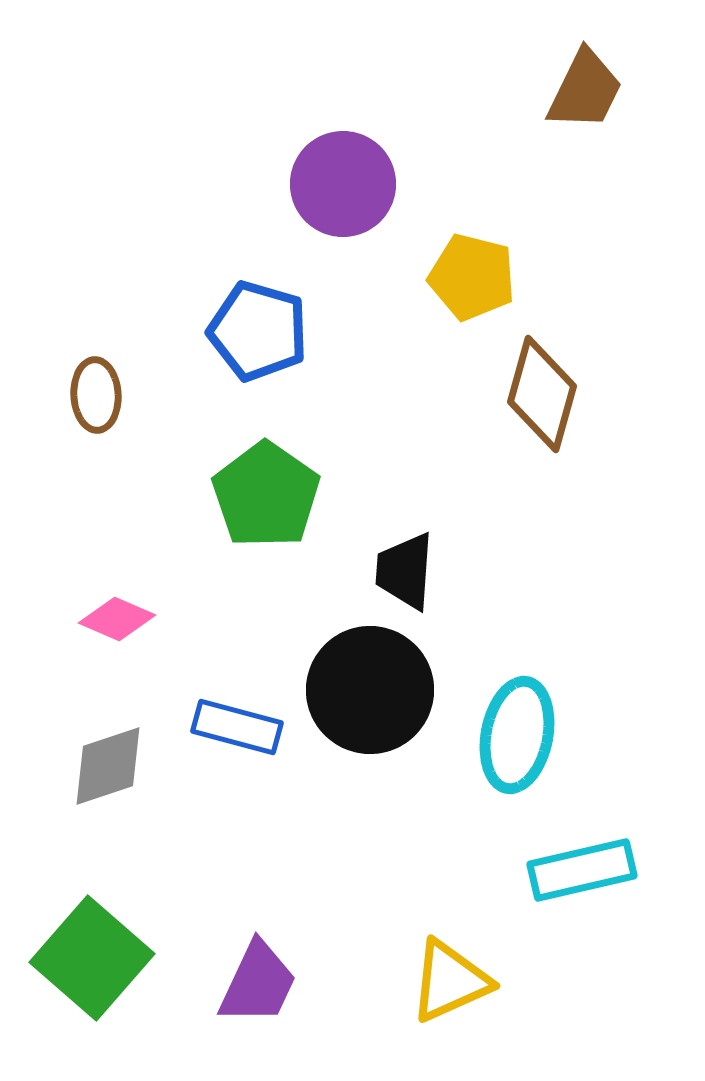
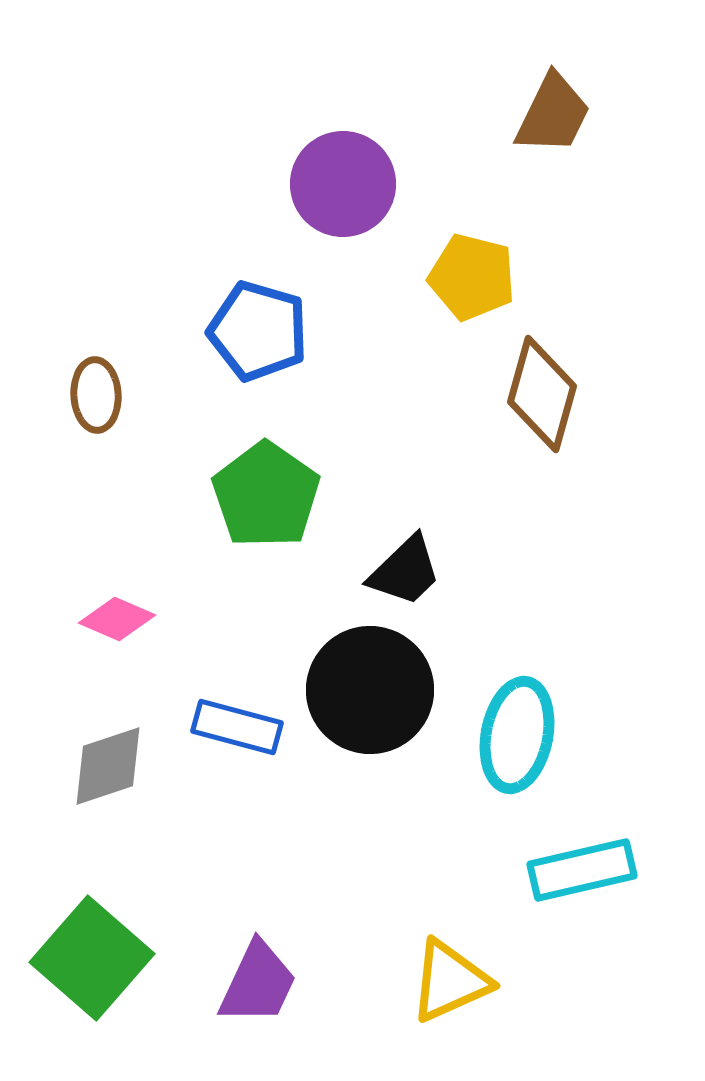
brown trapezoid: moved 32 px left, 24 px down
black trapezoid: rotated 138 degrees counterclockwise
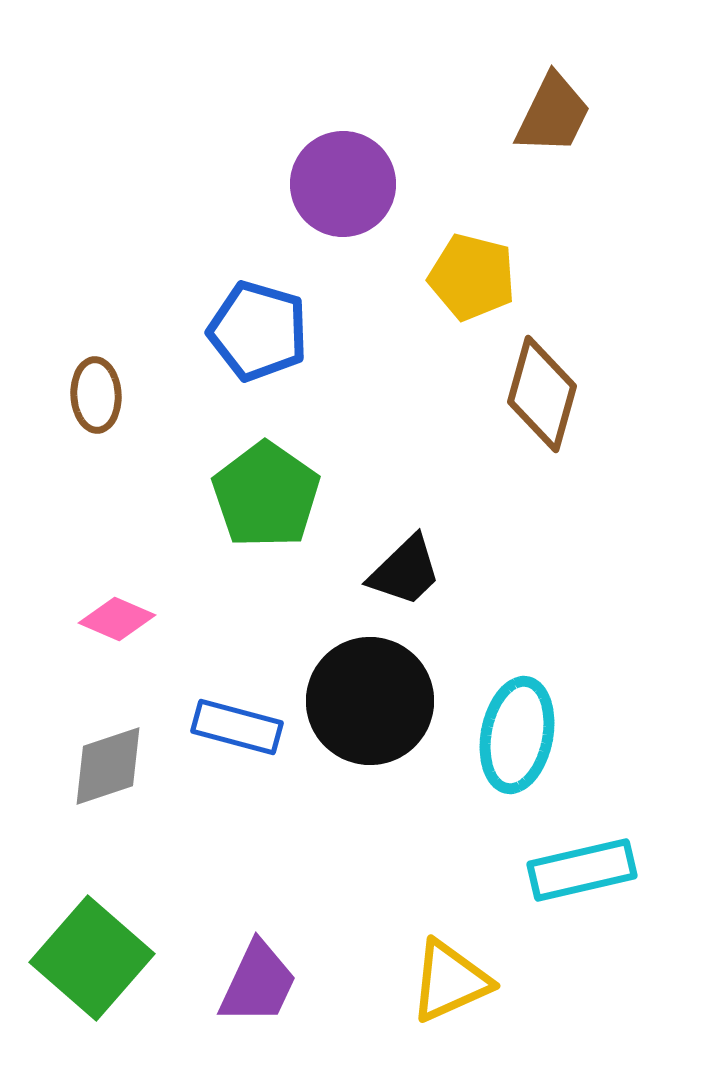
black circle: moved 11 px down
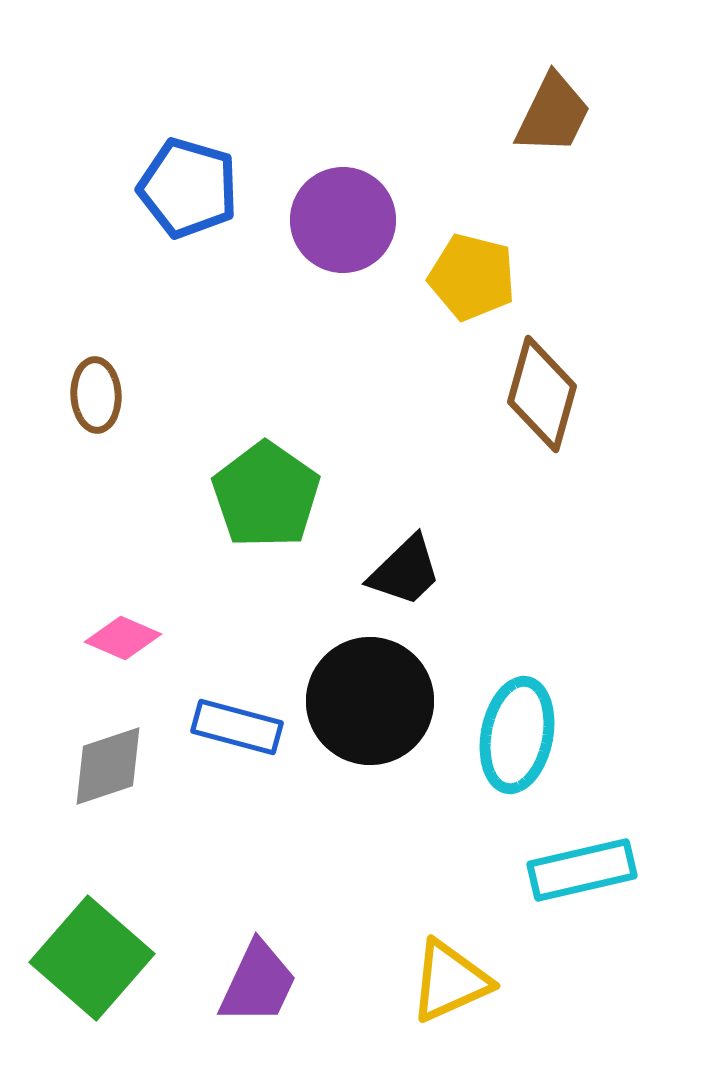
purple circle: moved 36 px down
blue pentagon: moved 70 px left, 143 px up
pink diamond: moved 6 px right, 19 px down
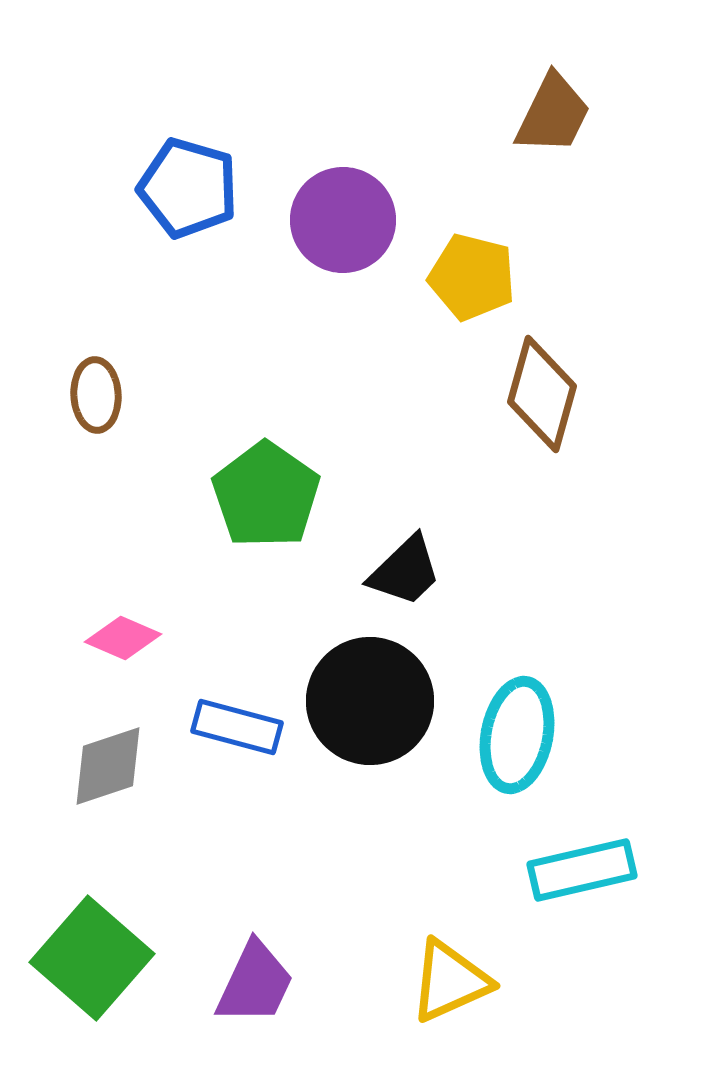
purple trapezoid: moved 3 px left
